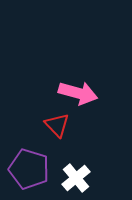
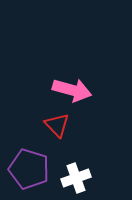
pink arrow: moved 6 px left, 3 px up
white cross: rotated 20 degrees clockwise
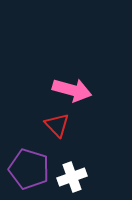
white cross: moved 4 px left, 1 px up
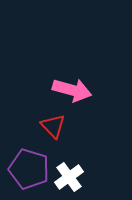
red triangle: moved 4 px left, 1 px down
white cross: moved 3 px left; rotated 16 degrees counterclockwise
